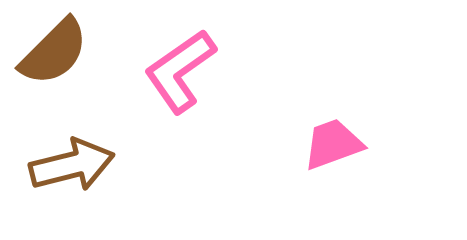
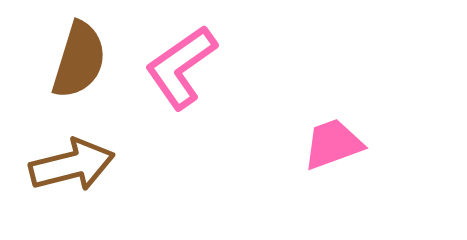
brown semicircle: moved 25 px right, 8 px down; rotated 28 degrees counterclockwise
pink L-shape: moved 1 px right, 4 px up
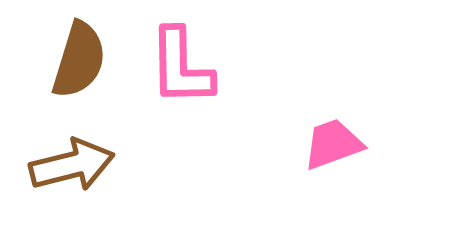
pink L-shape: rotated 56 degrees counterclockwise
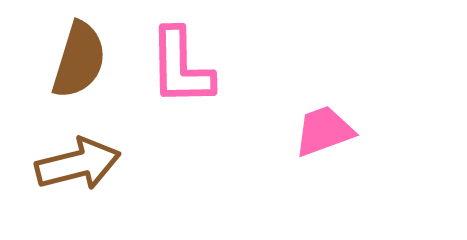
pink trapezoid: moved 9 px left, 13 px up
brown arrow: moved 6 px right, 1 px up
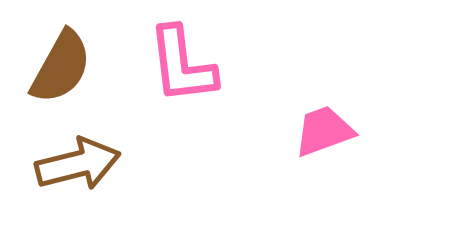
brown semicircle: moved 18 px left, 7 px down; rotated 12 degrees clockwise
pink L-shape: moved 1 px right, 2 px up; rotated 6 degrees counterclockwise
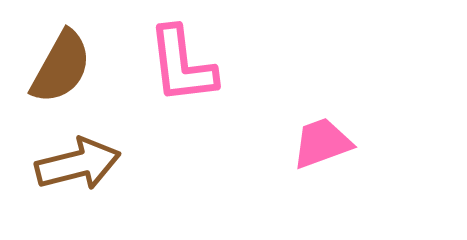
pink trapezoid: moved 2 px left, 12 px down
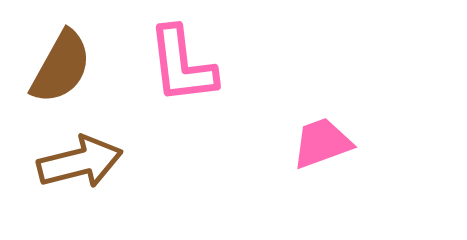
brown arrow: moved 2 px right, 2 px up
